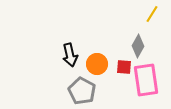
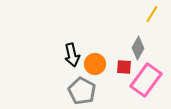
gray diamond: moved 2 px down
black arrow: moved 2 px right
orange circle: moved 2 px left
pink rectangle: rotated 44 degrees clockwise
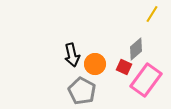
gray diamond: moved 2 px left, 1 px down; rotated 20 degrees clockwise
red square: rotated 21 degrees clockwise
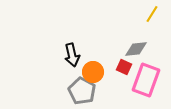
gray diamond: rotated 35 degrees clockwise
orange circle: moved 2 px left, 8 px down
pink rectangle: rotated 16 degrees counterclockwise
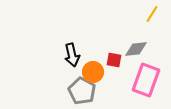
red square: moved 10 px left, 7 px up; rotated 14 degrees counterclockwise
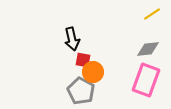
yellow line: rotated 24 degrees clockwise
gray diamond: moved 12 px right
black arrow: moved 16 px up
red square: moved 31 px left
gray pentagon: moved 1 px left
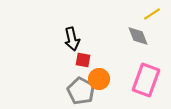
gray diamond: moved 10 px left, 13 px up; rotated 75 degrees clockwise
orange circle: moved 6 px right, 7 px down
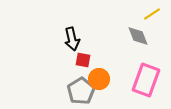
gray pentagon: rotated 12 degrees clockwise
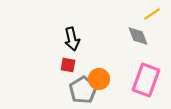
red square: moved 15 px left, 5 px down
gray pentagon: moved 2 px right, 1 px up
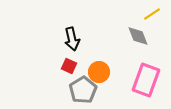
red square: moved 1 px right, 1 px down; rotated 14 degrees clockwise
orange circle: moved 7 px up
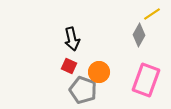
gray diamond: moved 1 px right, 1 px up; rotated 50 degrees clockwise
gray pentagon: rotated 20 degrees counterclockwise
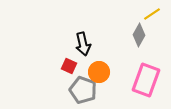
black arrow: moved 11 px right, 5 px down
